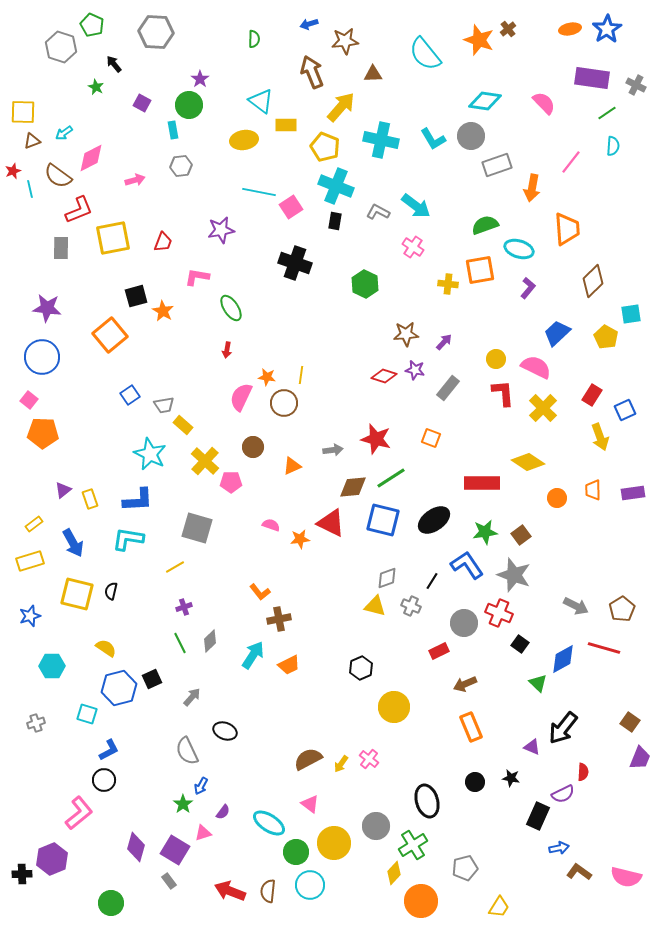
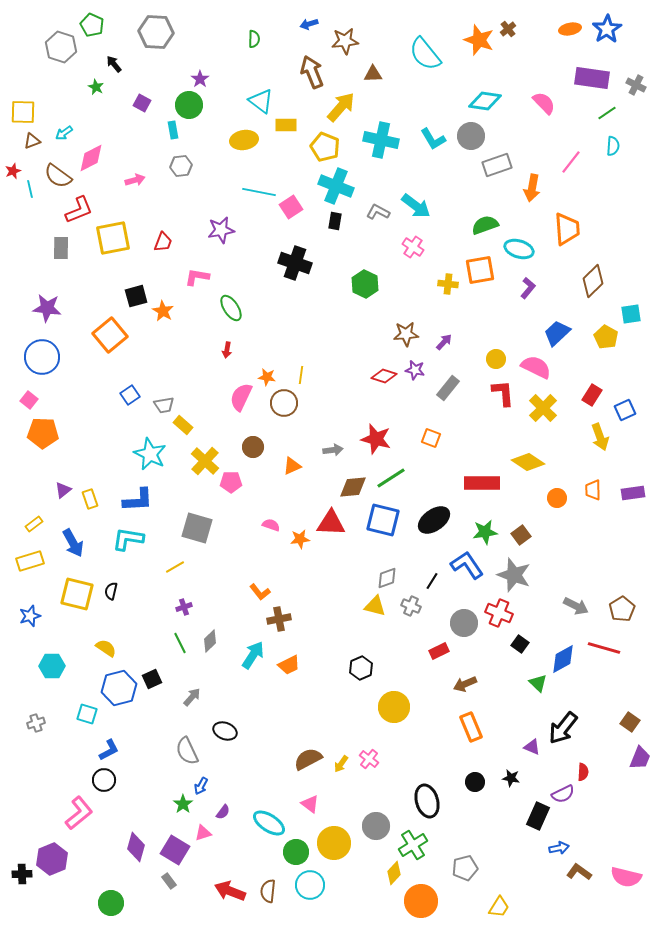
red triangle at (331, 523): rotated 24 degrees counterclockwise
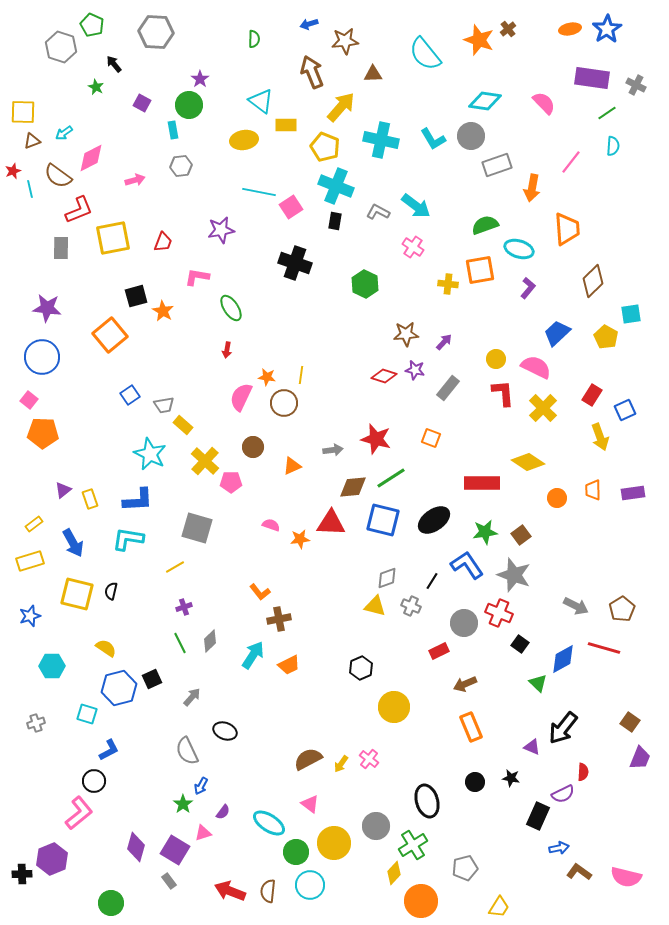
black circle at (104, 780): moved 10 px left, 1 px down
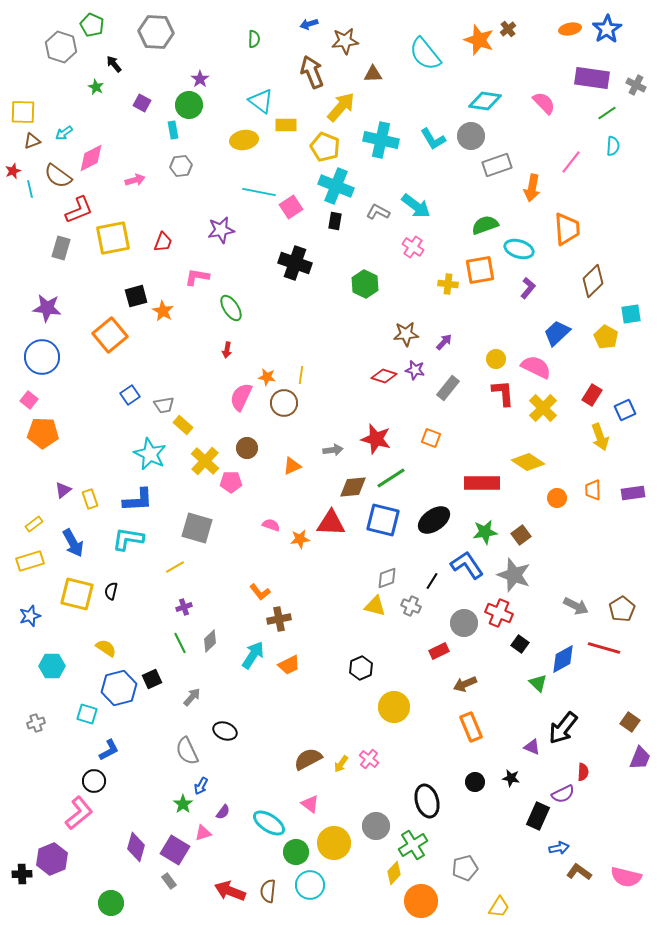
gray rectangle at (61, 248): rotated 15 degrees clockwise
brown circle at (253, 447): moved 6 px left, 1 px down
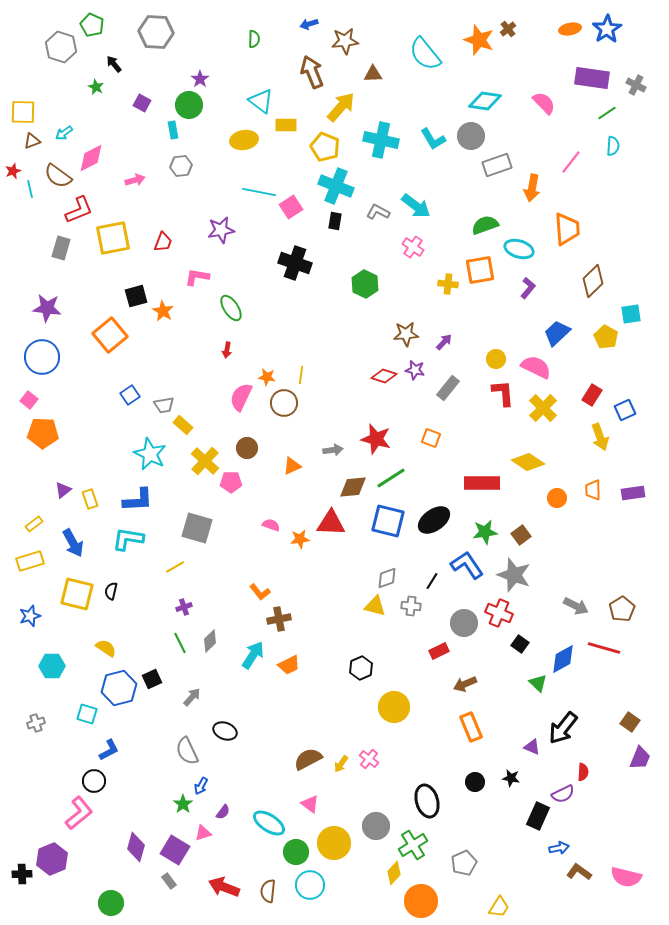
blue square at (383, 520): moved 5 px right, 1 px down
gray cross at (411, 606): rotated 18 degrees counterclockwise
gray pentagon at (465, 868): moved 1 px left, 5 px up; rotated 10 degrees counterclockwise
red arrow at (230, 891): moved 6 px left, 4 px up
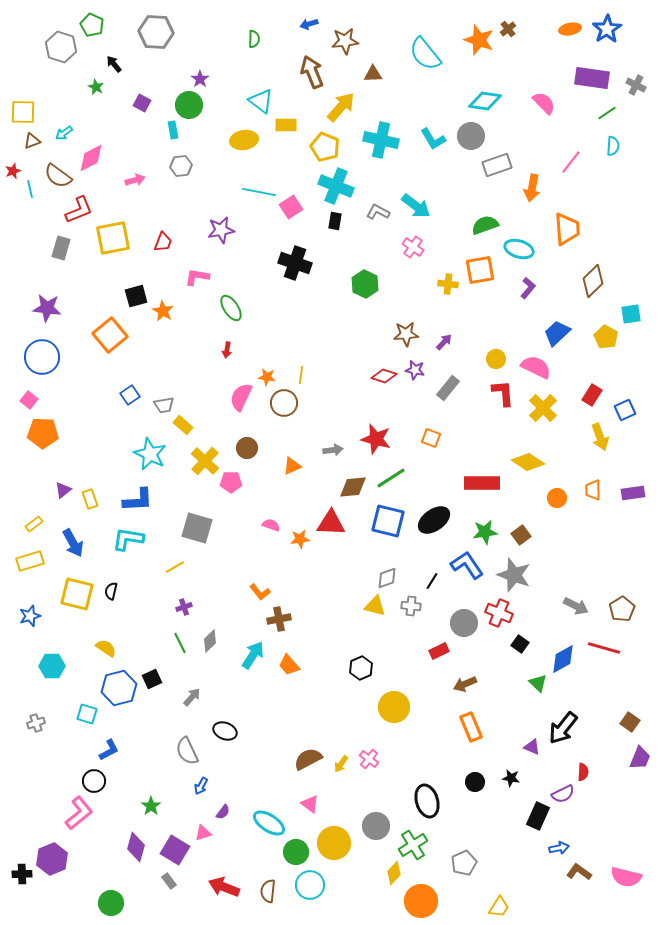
orange trapezoid at (289, 665): rotated 75 degrees clockwise
green star at (183, 804): moved 32 px left, 2 px down
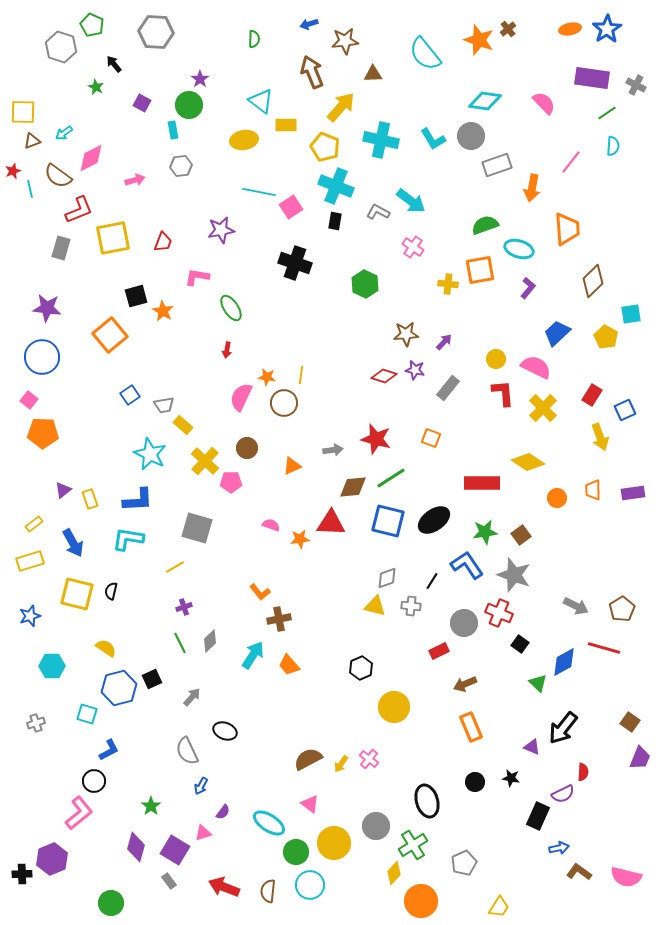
cyan arrow at (416, 206): moved 5 px left, 5 px up
blue diamond at (563, 659): moved 1 px right, 3 px down
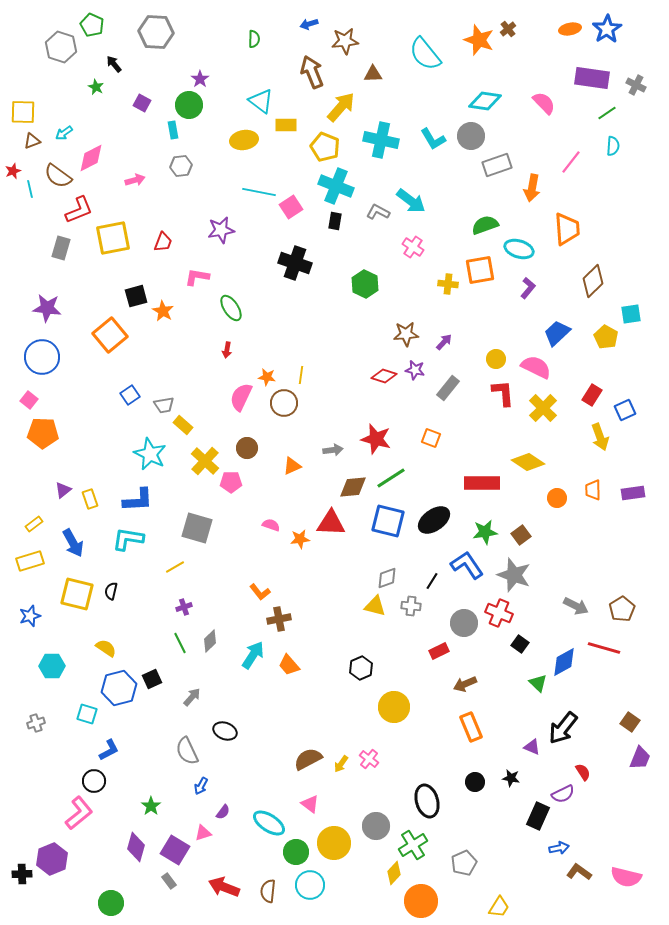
red semicircle at (583, 772): rotated 36 degrees counterclockwise
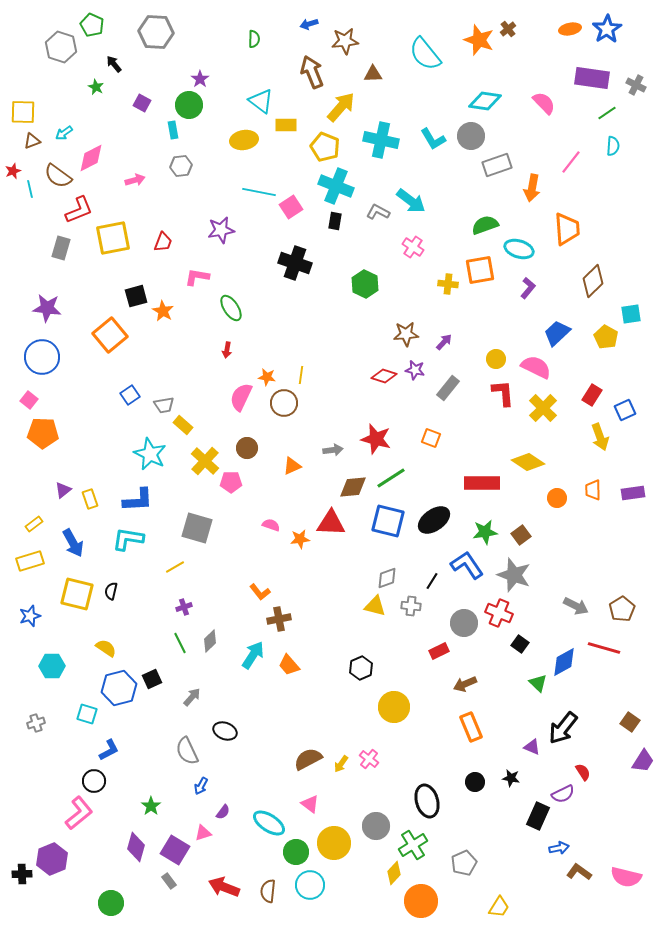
purple trapezoid at (640, 758): moved 3 px right, 3 px down; rotated 10 degrees clockwise
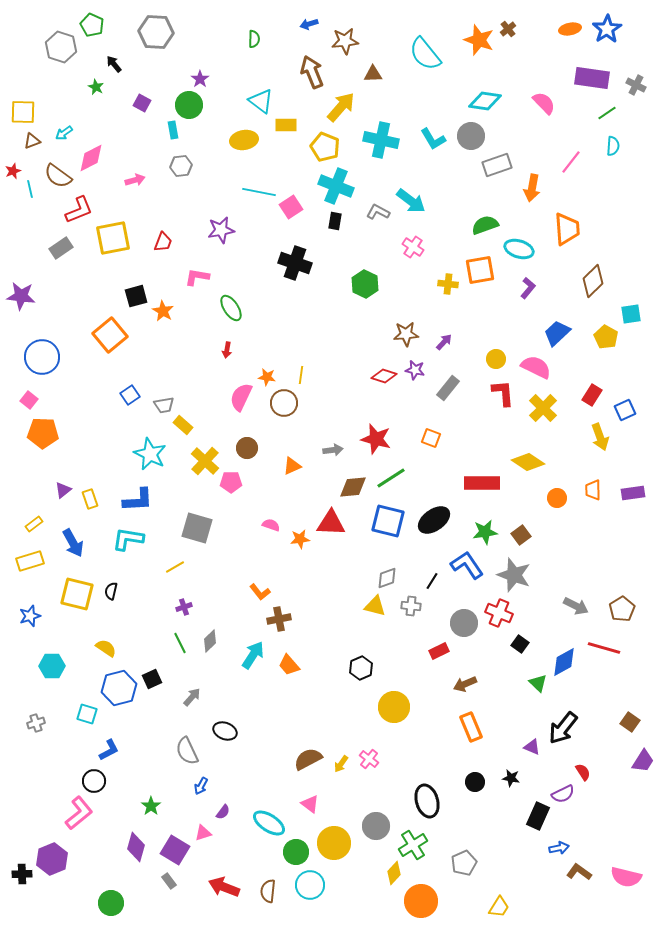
gray rectangle at (61, 248): rotated 40 degrees clockwise
purple star at (47, 308): moved 26 px left, 12 px up
